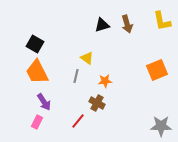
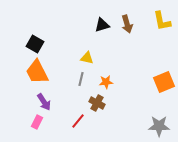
yellow triangle: rotated 24 degrees counterclockwise
orange square: moved 7 px right, 12 px down
gray line: moved 5 px right, 3 px down
orange star: moved 1 px right, 1 px down
gray star: moved 2 px left
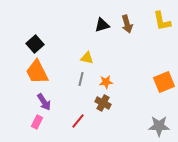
black square: rotated 18 degrees clockwise
brown cross: moved 6 px right
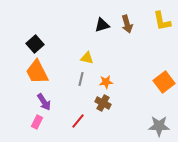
orange square: rotated 15 degrees counterclockwise
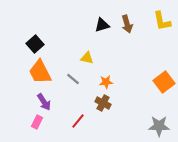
orange trapezoid: moved 3 px right
gray line: moved 8 px left; rotated 64 degrees counterclockwise
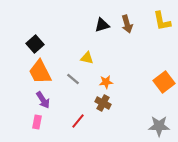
purple arrow: moved 1 px left, 2 px up
pink rectangle: rotated 16 degrees counterclockwise
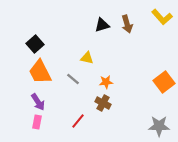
yellow L-shape: moved 4 px up; rotated 30 degrees counterclockwise
purple arrow: moved 5 px left, 2 px down
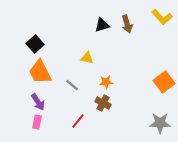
gray line: moved 1 px left, 6 px down
gray star: moved 1 px right, 3 px up
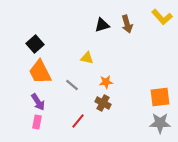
orange square: moved 4 px left, 15 px down; rotated 30 degrees clockwise
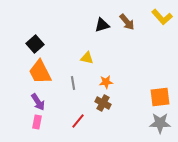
brown arrow: moved 2 px up; rotated 24 degrees counterclockwise
gray line: moved 1 px right, 2 px up; rotated 40 degrees clockwise
